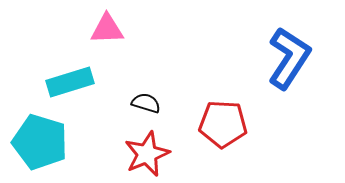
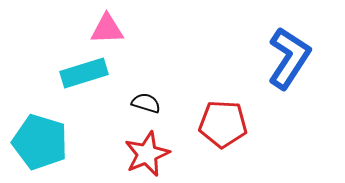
cyan rectangle: moved 14 px right, 9 px up
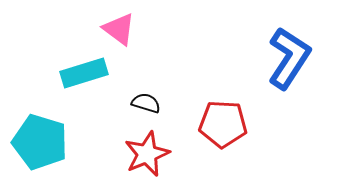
pink triangle: moved 12 px right; rotated 39 degrees clockwise
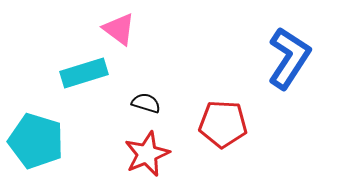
cyan pentagon: moved 4 px left, 1 px up
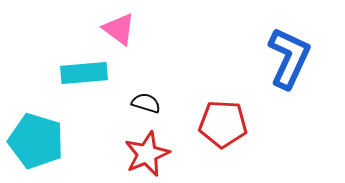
blue L-shape: rotated 8 degrees counterclockwise
cyan rectangle: rotated 12 degrees clockwise
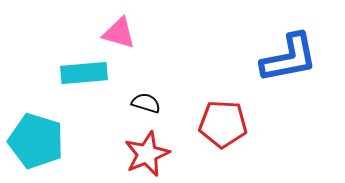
pink triangle: moved 4 px down; rotated 21 degrees counterclockwise
blue L-shape: rotated 54 degrees clockwise
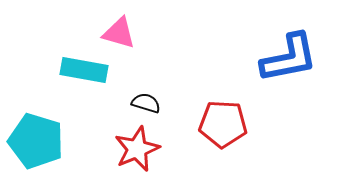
cyan rectangle: moved 3 px up; rotated 15 degrees clockwise
red star: moved 10 px left, 5 px up
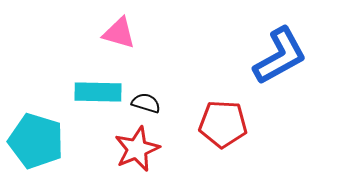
blue L-shape: moved 9 px left, 2 px up; rotated 18 degrees counterclockwise
cyan rectangle: moved 14 px right, 22 px down; rotated 9 degrees counterclockwise
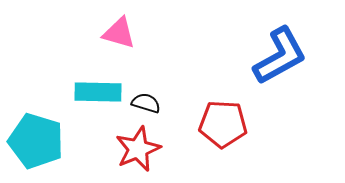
red star: moved 1 px right
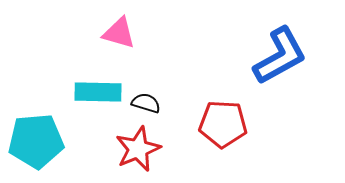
cyan pentagon: rotated 22 degrees counterclockwise
